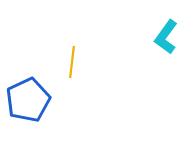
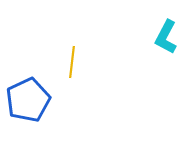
cyan L-shape: rotated 8 degrees counterclockwise
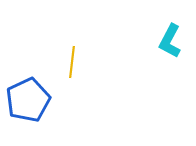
cyan L-shape: moved 4 px right, 4 px down
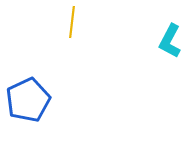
yellow line: moved 40 px up
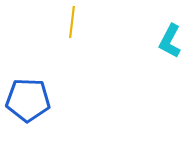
blue pentagon: rotated 27 degrees clockwise
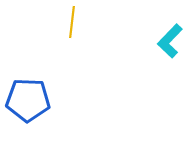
cyan L-shape: rotated 16 degrees clockwise
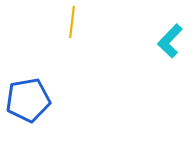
blue pentagon: rotated 12 degrees counterclockwise
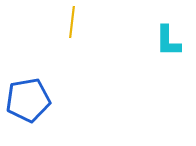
cyan L-shape: moved 2 px left; rotated 44 degrees counterclockwise
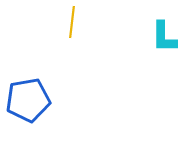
cyan L-shape: moved 4 px left, 4 px up
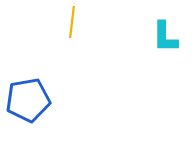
cyan L-shape: moved 1 px right
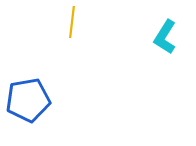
cyan L-shape: rotated 32 degrees clockwise
